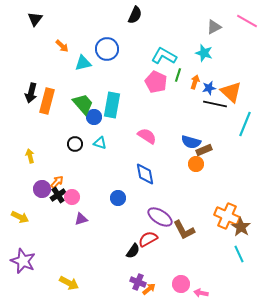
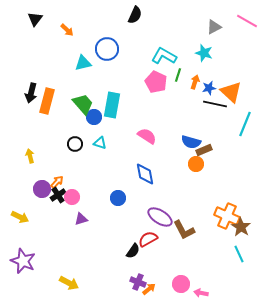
orange arrow at (62, 46): moved 5 px right, 16 px up
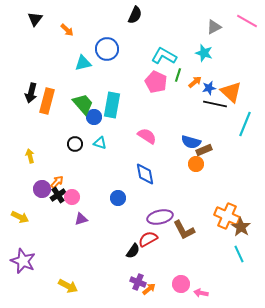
orange arrow at (195, 82): rotated 32 degrees clockwise
purple ellipse at (160, 217): rotated 45 degrees counterclockwise
yellow arrow at (69, 283): moved 1 px left, 3 px down
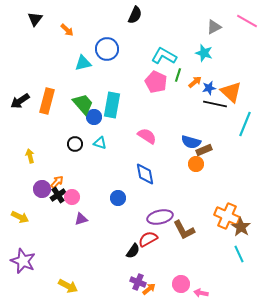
black arrow at (31, 93): moved 11 px left, 8 px down; rotated 42 degrees clockwise
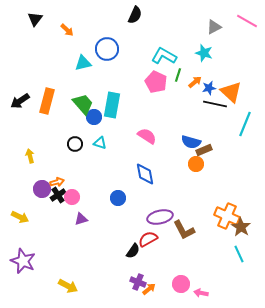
orange arrow at (57, 182): rotated 32 degrees clockwise
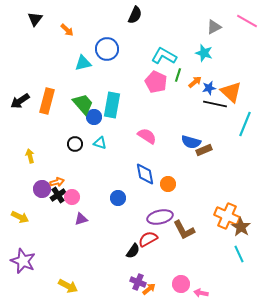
orange circle at (196, 164): moved 28 px left, 20 px down
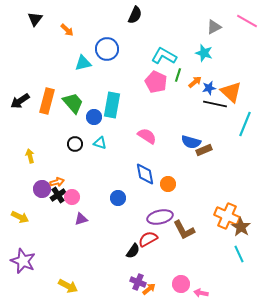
green trapezoid at (83, 104): moved 10 px left, 1 px up
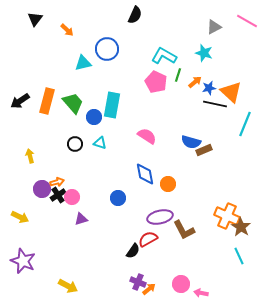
cyan line at (239, 254): moved 2 px down
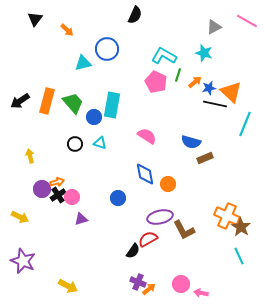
brown rectangle at (204, 150): moved 1 px right, 8 px down
